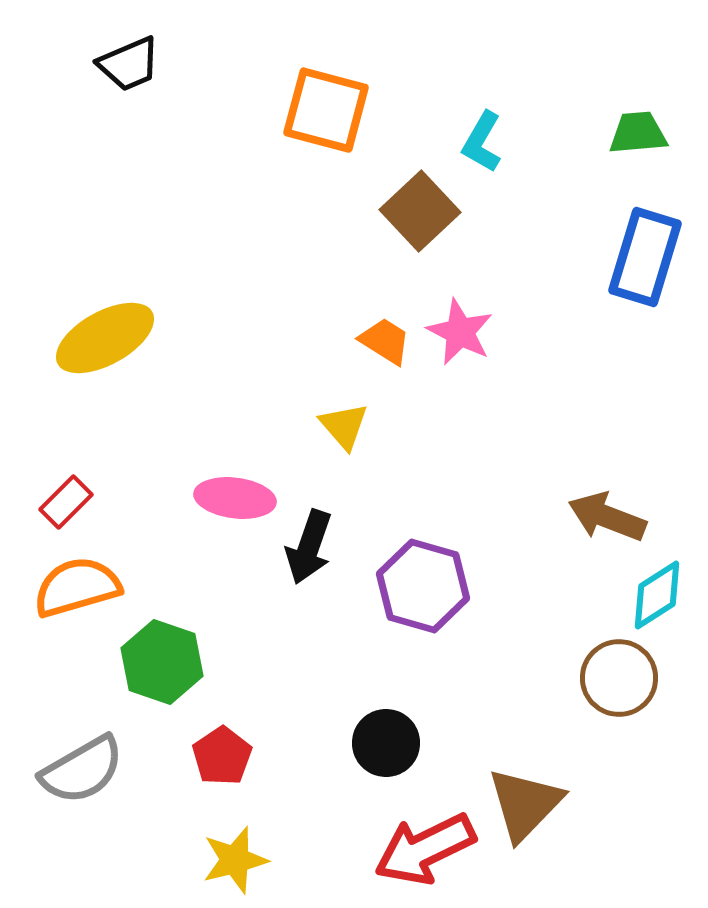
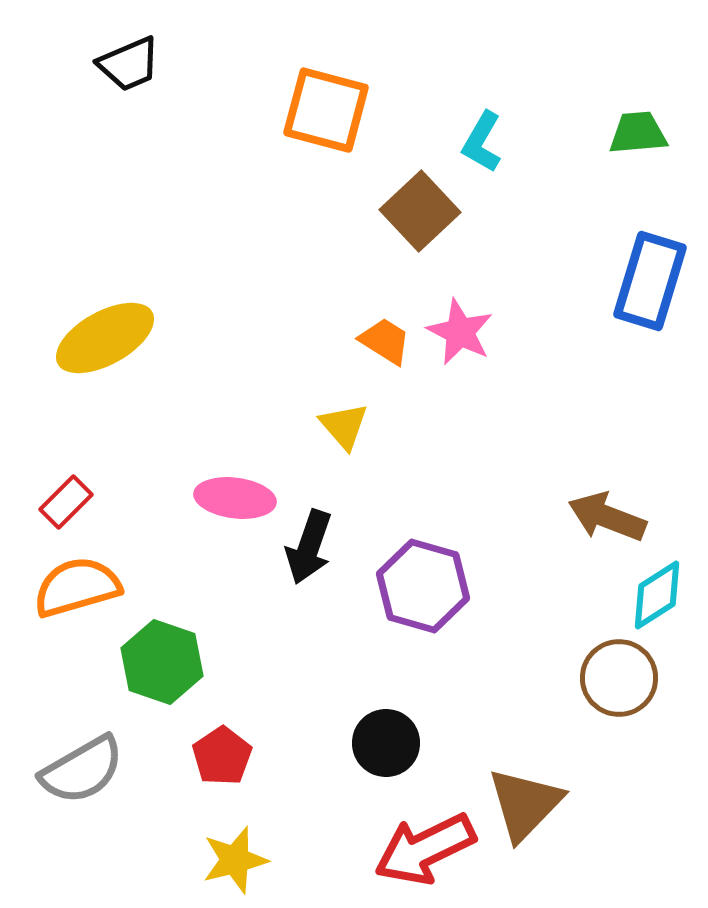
blue rectangle: moved 5 px right, 24 px down
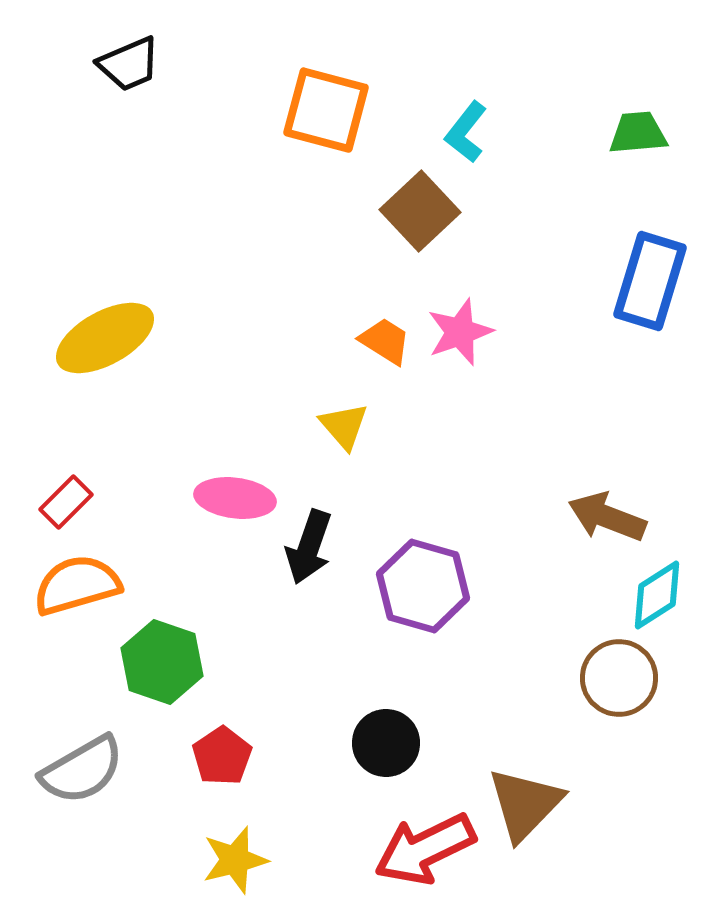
cyan L-shape: moved 16 px left, 10 px up; rotated 8 degrees clockwise
pink star: rotated 26 degrees clockwise
orange semicircle: moved 2 px up
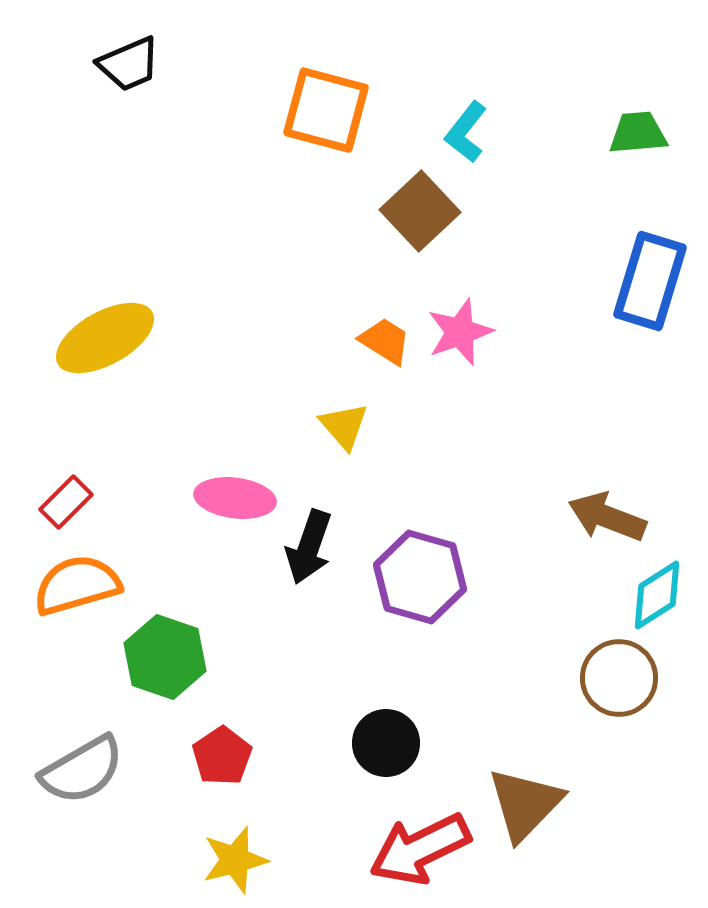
purple hexagon: moved 3 px left, 9 px up
green hexagon: moved 3 px right, 5 px up
red arrow: moved 5 px left
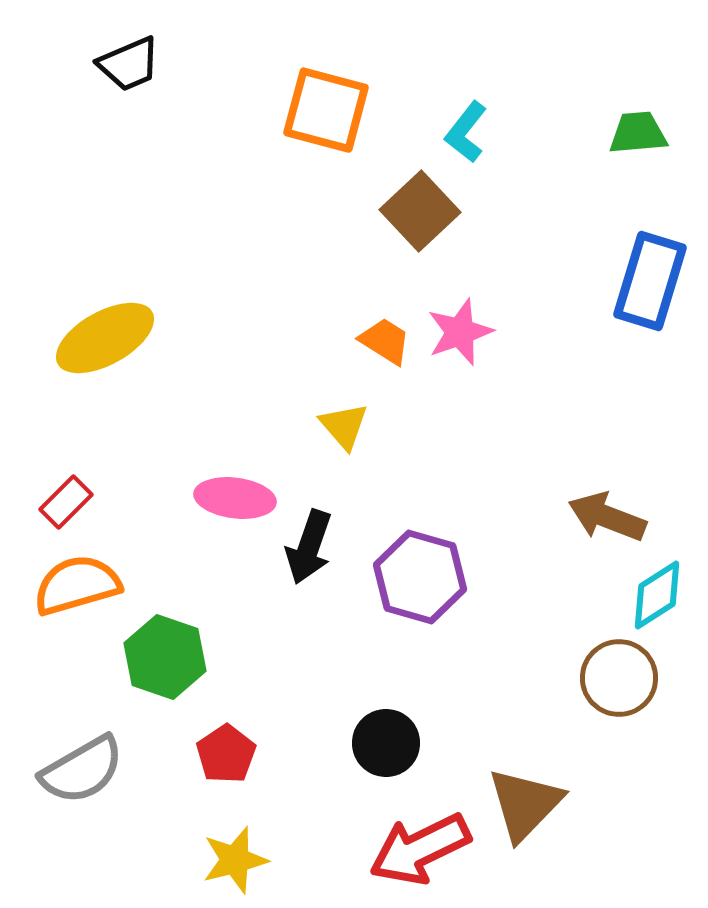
red pentagon: moved 4 px right, 2 px up
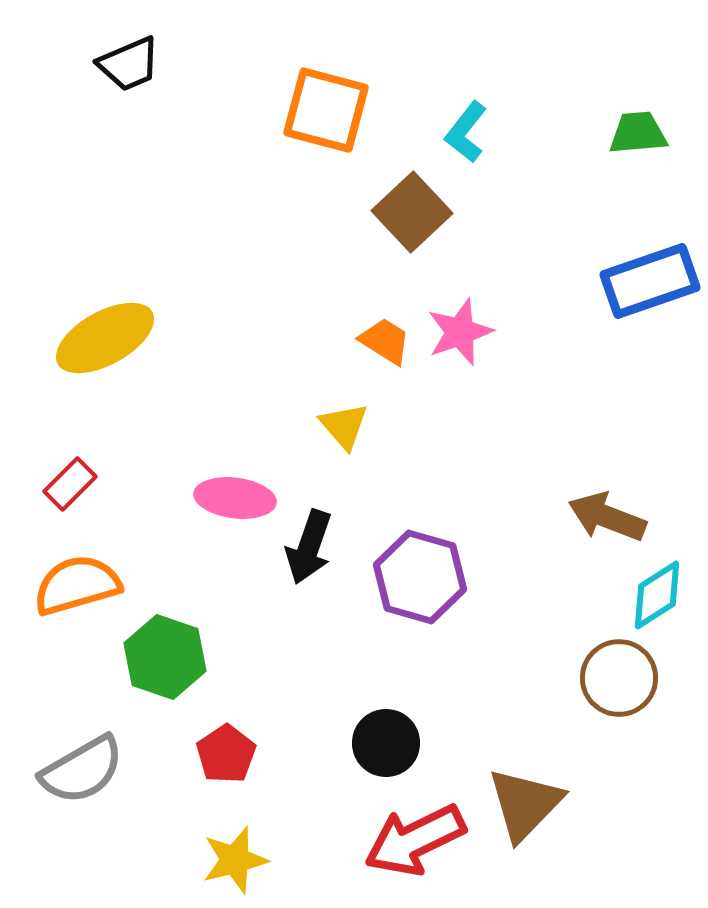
brown square: moved 8 px left, 1 px down
blue rectangle: rotated 54 degrees clockwise
red rectangle: moved 4 px right, 18 px up
red arrow: moved 5 px left, 9 px up
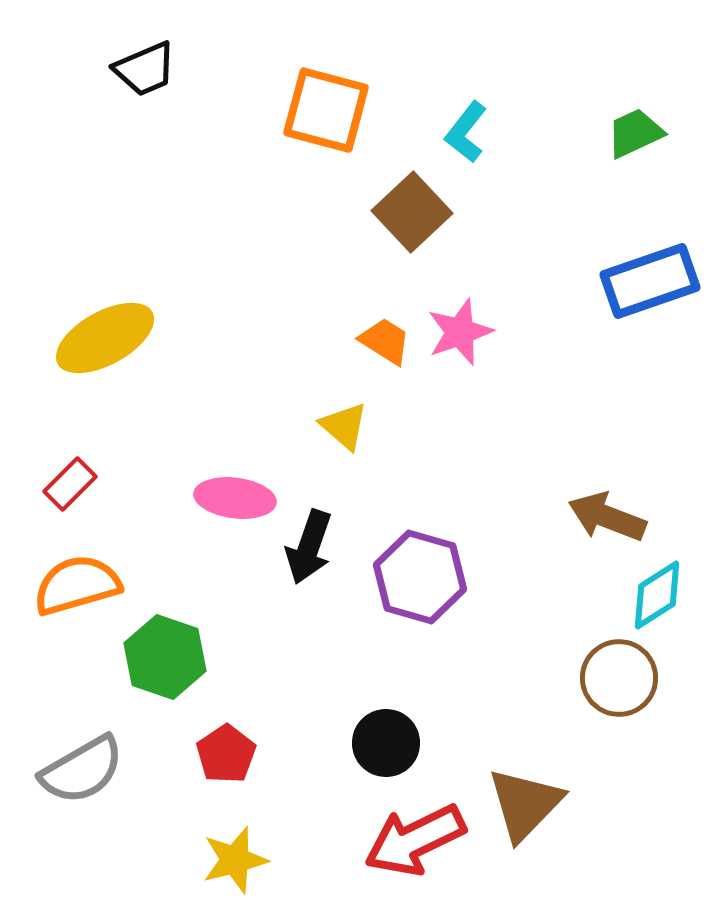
black trapezoid: moved 16 px right, 5 px down
green trapezoid: moved 3 px left; rotated 20 degrees counterclockwise
yellow triangle: rotated 8 degrees counterclockwise
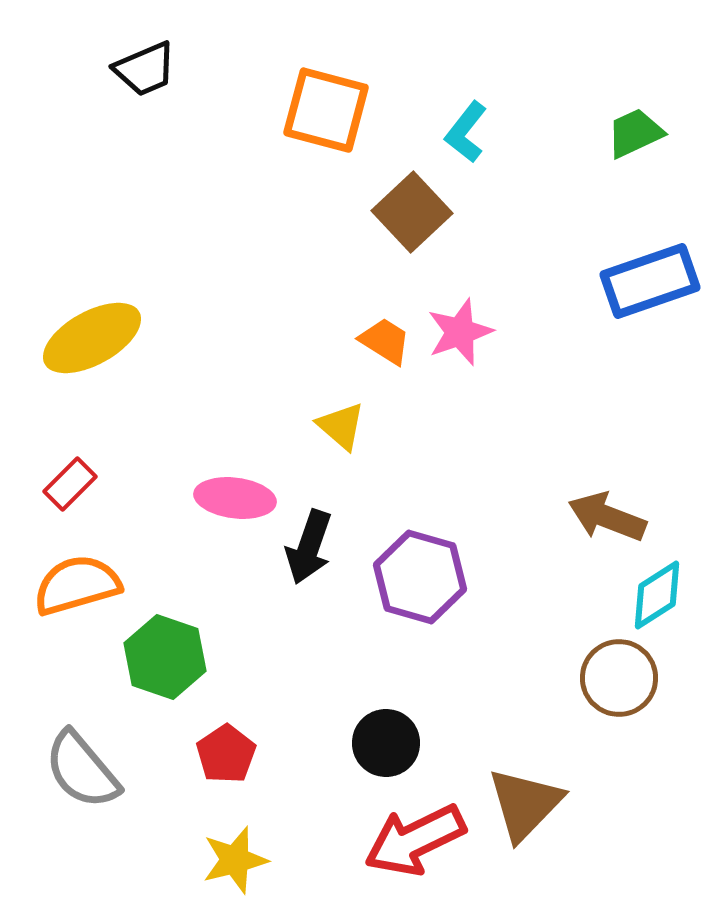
yellow ellipse: moved 13 px left
yellow triangle: moved 3 px left
gray semicircle: rotated 80 degrees clockwise
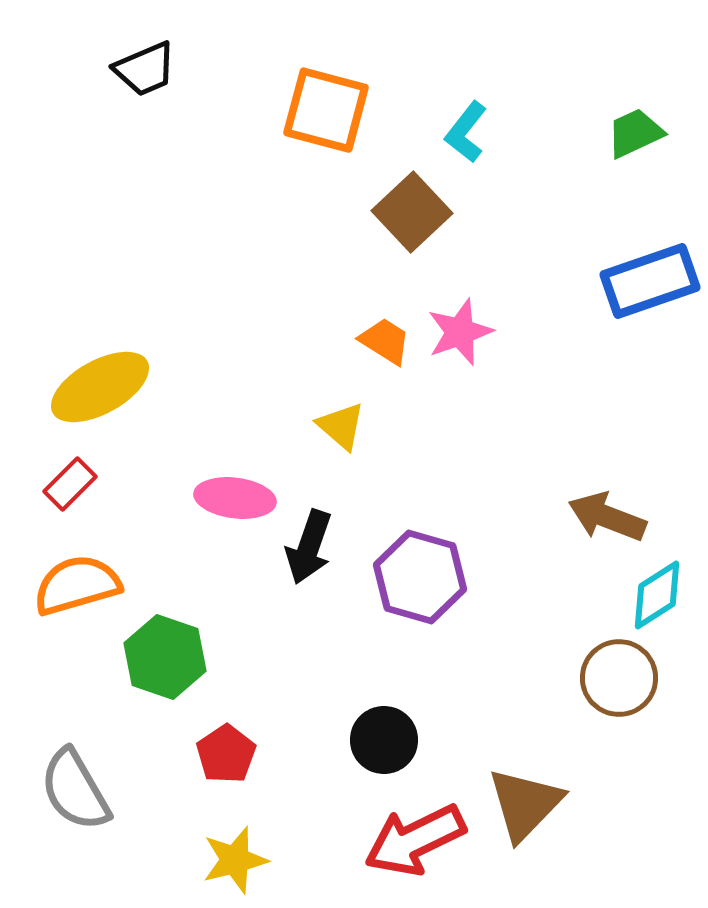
yellow ellipse: moved 8 px right, 49 px down
black circle: moved 2 px left, 3 px up
gray semicircle: moved 7 px left, 20 px down; rotated 10 degrees clockwise
